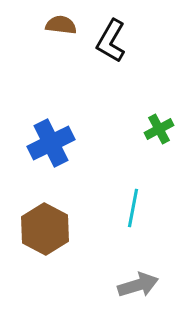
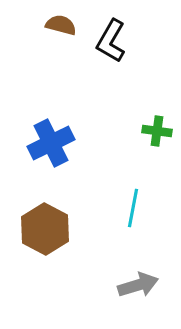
brown semicircle: rotated 8 degrees clockwise
green cross: moved 2 px left, 2 px down; rotated 36 degrees clockwise
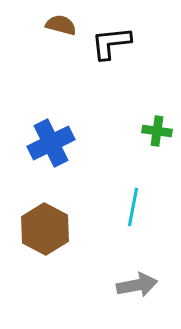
black L-shape: moved 2 px down; rotated 54 degrees clockwise
cyan line: moved 1 px up
gray arrow: moved 1 px left; rotated 6 degrees clockwise
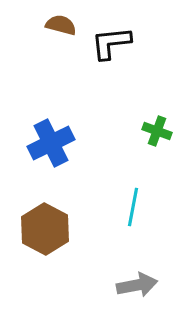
green cross: rotated 12 degrees clockwise
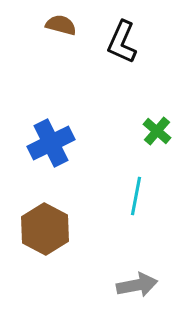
black L-shape: moved 11 px right, 1 px up; rotated 60 degrees counterclockwise
green cross: rotated 20 degrees clockwise
cyan line: moved 3 px right, 11 px up
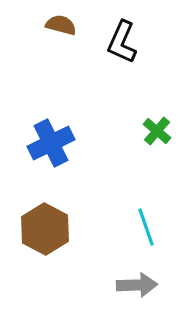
cyan line: moved 10 px right, 31 px down; rotated 30 degrees counterclockwise
gray arrow: rotated 9 degrees clockwise
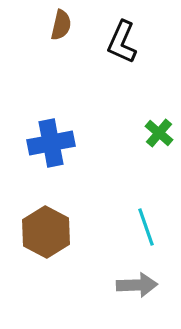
brown semicircle: rotated 88 degrees clockwise
green cross: moved 2 px right, 2 px down
blue cross: rotated 15 degrees clockwise
brown hexagon: moved 1 px right, 3 px down
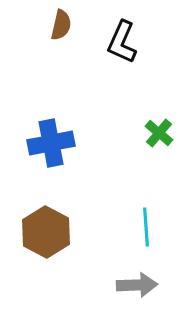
cyan line: rotated 15 degrees clockwise
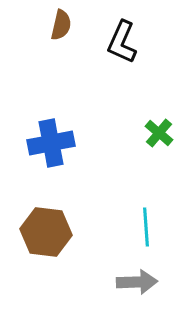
brown hexagon: rotated 21 degrees counterclockwise
gray arrow: moved 3 px up
